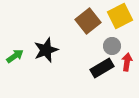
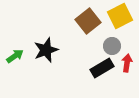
red arrow: moved 1 px down
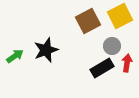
brown square: rotated 10 degrees clockwise
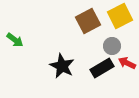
black star: moved 16 px right, 16 px down; rotated 25 degrees counterclockwise
green arrow: moved 16 px up; rotated 72 degrees clockwise
red arrow: rotated 72 degrees counterclockwise
